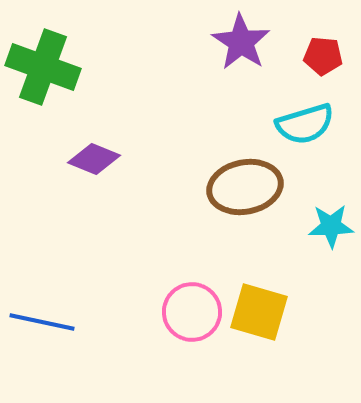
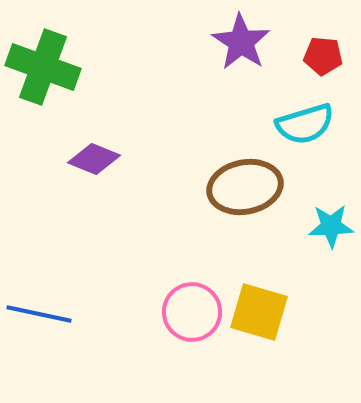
blue line: moved 3 px left, 8 px up
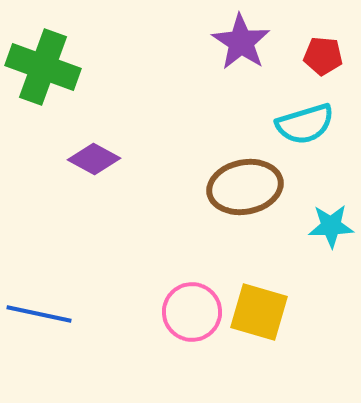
purple diamond: rotated 6 degrees clockwise
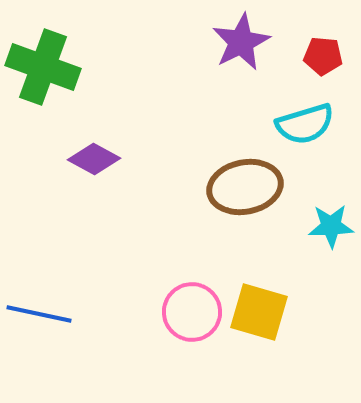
purple star: rotated 12 degrees clockwise
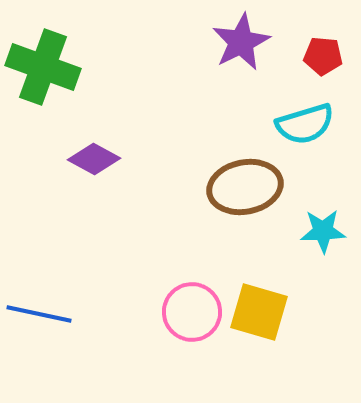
cyan star: moved 8 px left, 5 px down
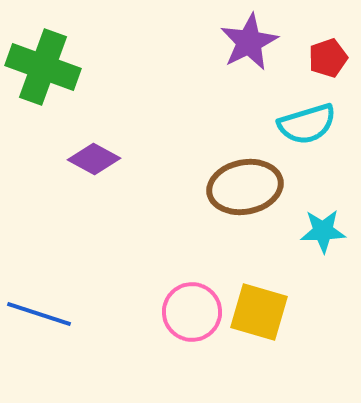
purple star: moved 8 px right
red pentagon: moved 5 px right, 2 px down; rotated 24 degrees counterclockwise
cyan semicircle: moved 2 px right
blue line: rotated 6 degrees clockwise
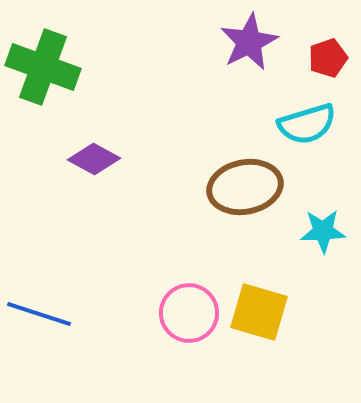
pink circle: moved 3 px left, 1 px down
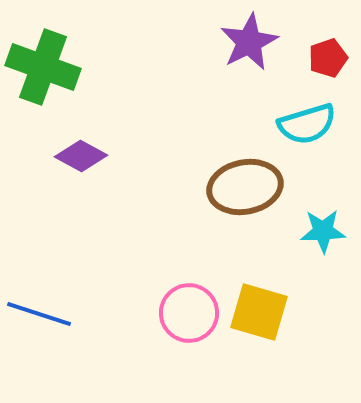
purple diamond: moved 13 px left, 3 px up
